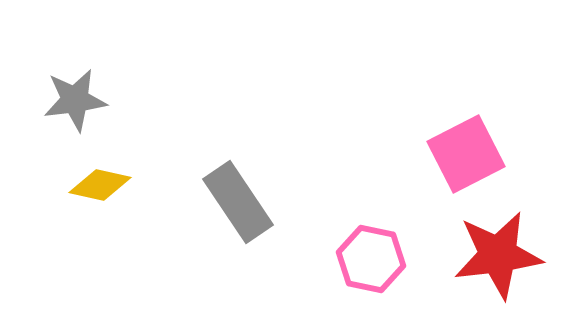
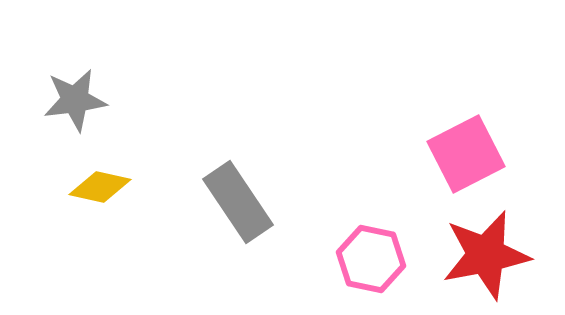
yellow diamond: moved 2 px down
red star: moved 12 px left; rotated 4 degrees counterclockwise
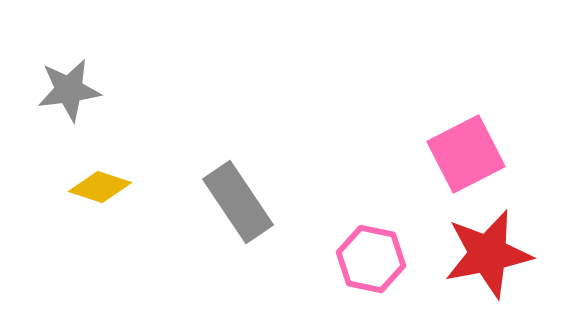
gray star: moved 6 px left, 10 px up
yellow diamond: rotated 6 degrees clockwise
red star: moved 2 px right, 1 px up
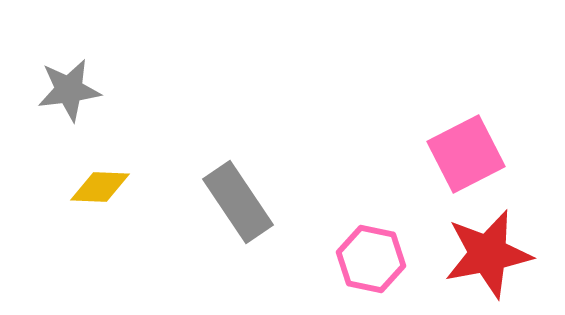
yellow diamond: rotated 16 degrees counterclockwise
